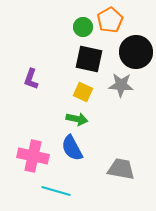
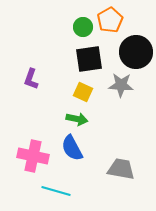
black square: rotated 20 degrees counterclockwise
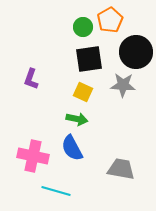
gray star: moved 2 px right
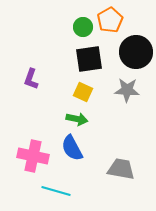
gray star: moved 4 px right, 5 px down
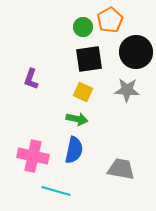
blue semicircle: moved 2 px right, 2 px down; rotated 140 degrees counterclockwise
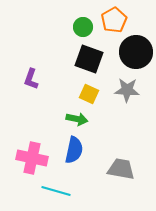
orange pentagon: moved 4 px right
black square: rotated 28 degrees clockwise
yellow square: moved 6 px right, 2 px down
pink cross: moved 1 px left, 2 px down
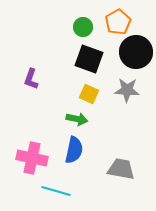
orange pentagon: moved 4 px right, 2 px down
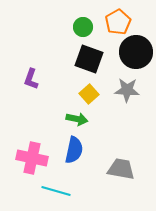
yellow square: rotated 24 degrees clockwise
